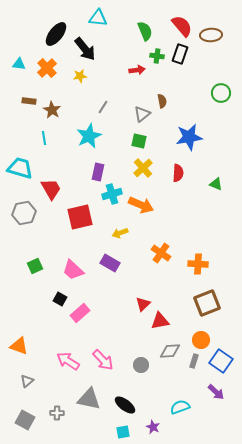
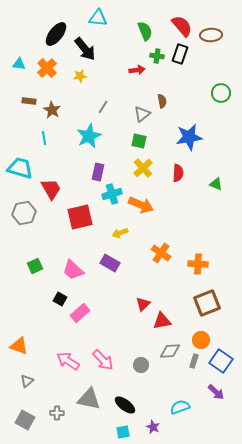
red triangle at (160, 321): moved 2 px right
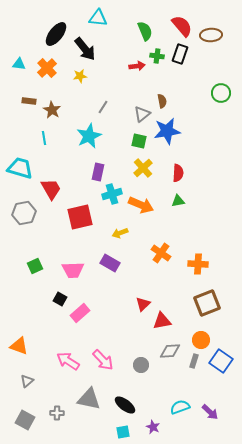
red arrow at (137, 70): moved 4 px up
blue star at (189, 137): moved 22 px left, 6 px up
green triangle at (216, 184): moved 38 px left, 17 px down; rotated 32 degrees counterclockwise
pink trapezoid at (73, 270): rotated 45 degrees counterclockwise
purple arrow at (216, 392): moved 6 px left, 20 px down
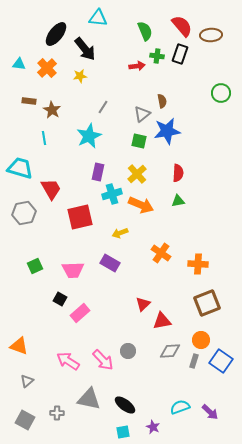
yellow cross at (143, 168): moved 6 px left, 6 px down
gray circle at (141, 365): moved 13 px left, 14 px up
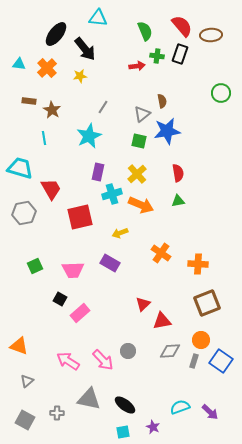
red semicircle at (178, 173): rotated 12 degrees counterclockwise
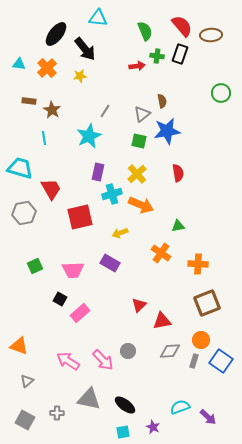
gray line at (103, 107): moved 2 px right, 4 px down
green triangle at (178, 201): moved 25 px down
red triangle at (143, 304): moved 4 px left, 1 px down
purple arrow at (210, 412): moved 2 px left, 5 px down
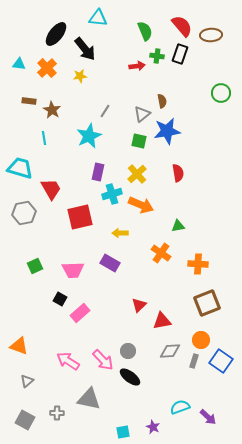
yellow arrow at (120, 233): rotated 21 degrees clockwise
black ellipse at (125, 405): moved 5 px right, 28 px up
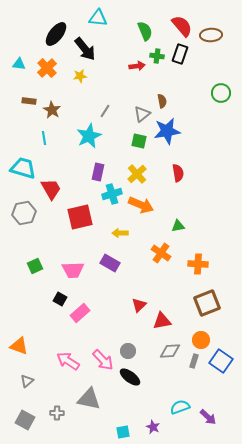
cyan trapezoid at (20, 168): moved 3 px right
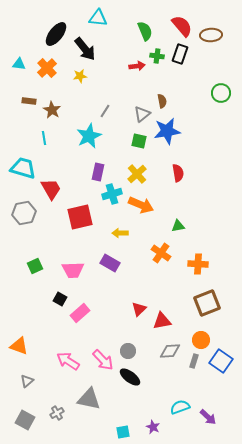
red triangle at (139, 305): moved 4 px down
gray cross at (57, 413): rotated 32 degrees counterclockwise
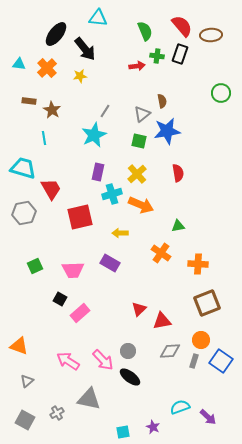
cyan star at (89, 136): moved 5 px right, 1 px up
